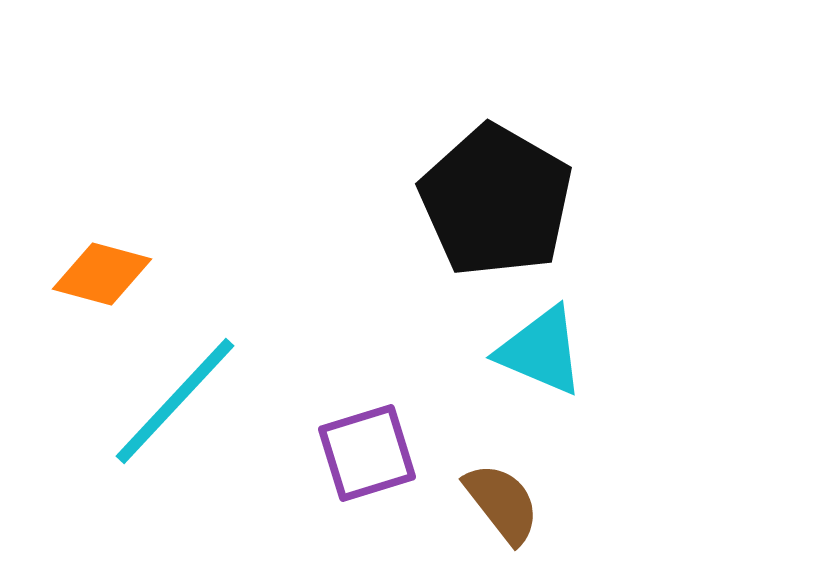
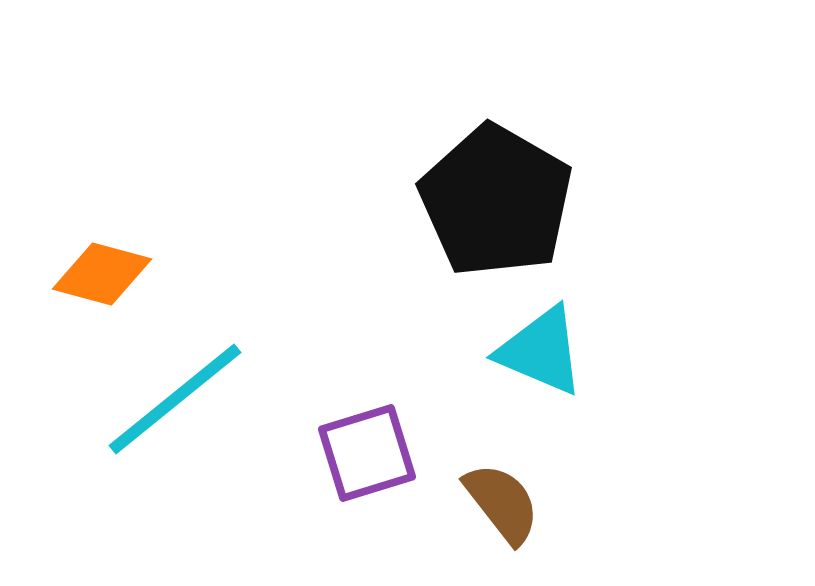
cyan line: moved 2 px up; rotated 8 degrees clockwise
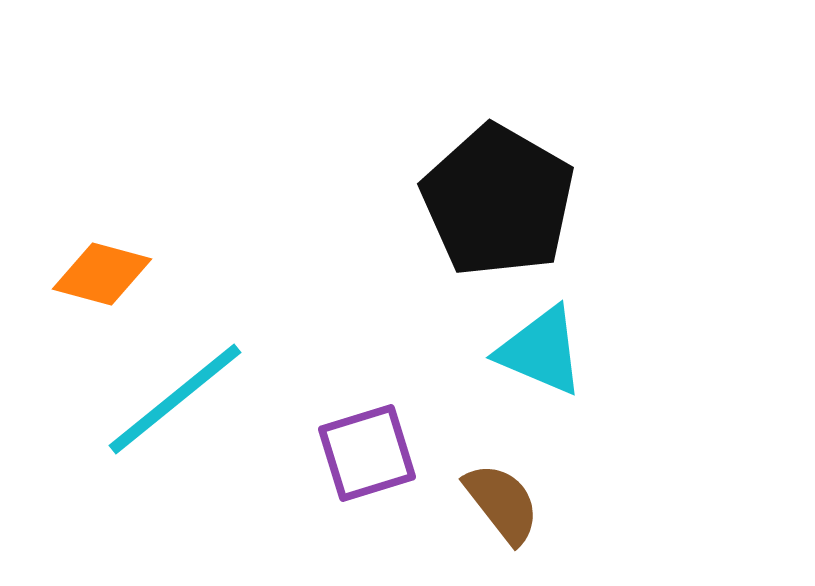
black pentagon: moved 2 px right
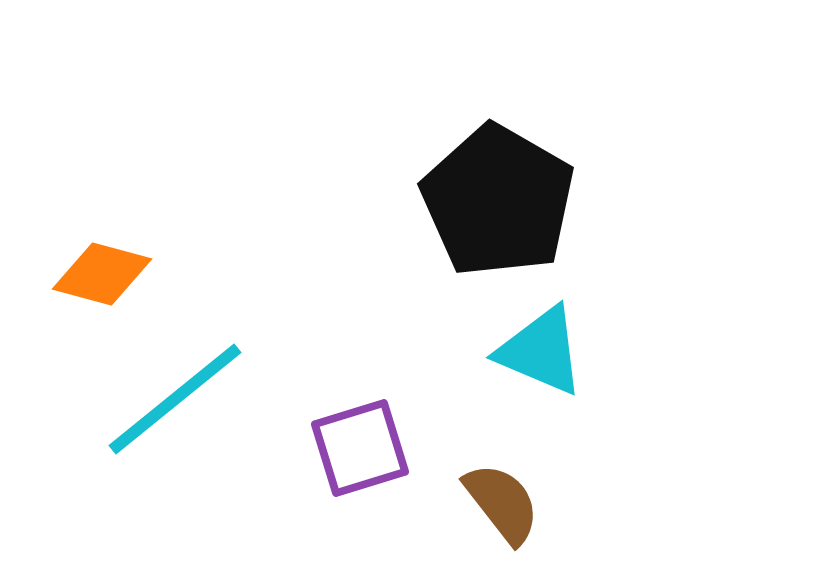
purple square: moved 7 px left, 5 px up
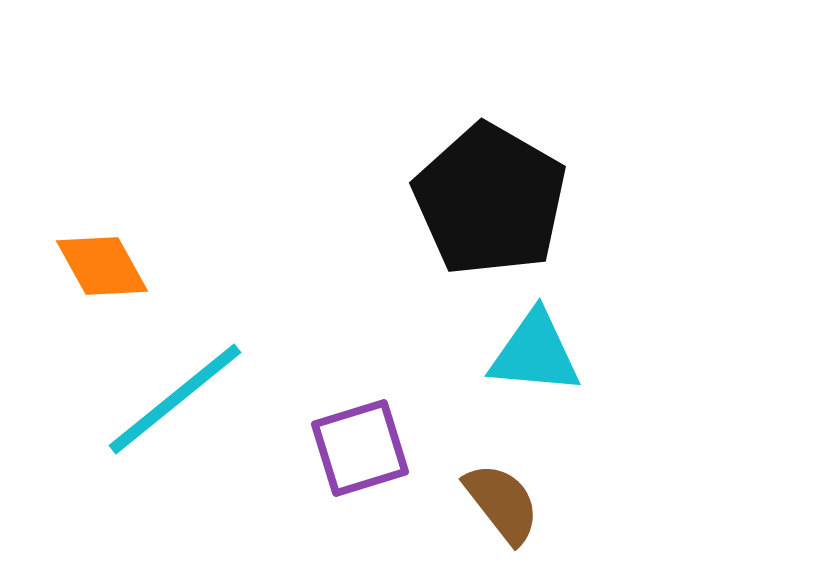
black pentagon: moved 8 px left, 1 px up
orange diamond: moved 8 px up; rotated 46 degrees clockwise
cyan triangle: moved 6 px left, 2 px down; rotated 18 degrees counterclockwise
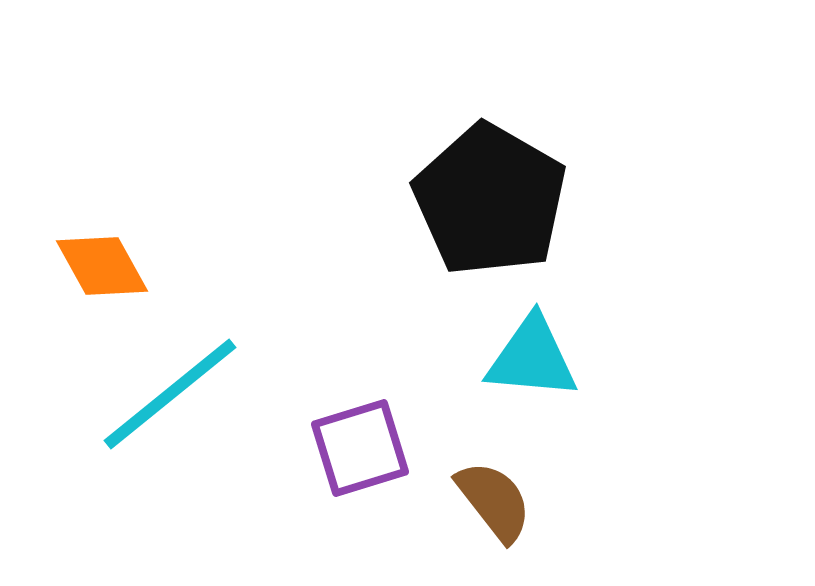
cyan triangle: moved 3 px left, 5 px down
cyan line: moved 5 px left, 5 px up
brown semicircle: moved 8 px left, 2 px up
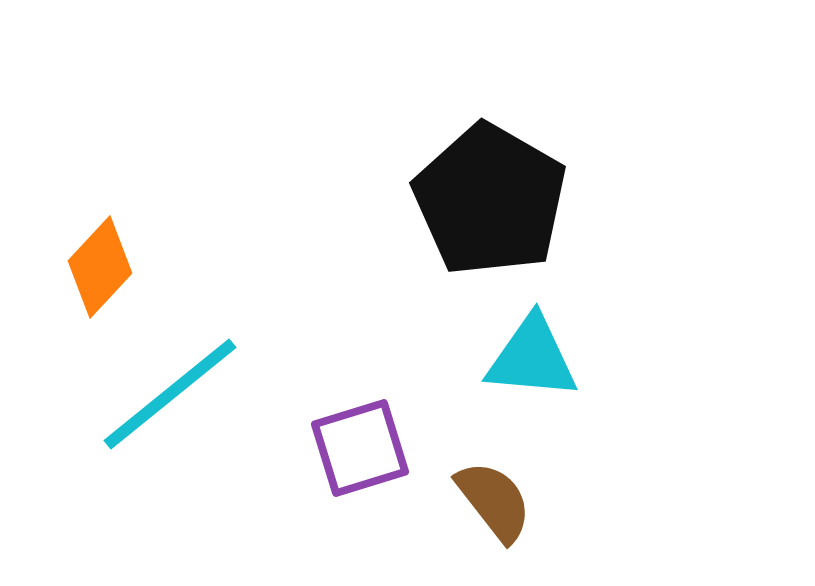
orange diamond: moved 2 px left, 1 px down; rotated 72 degrees clockwise
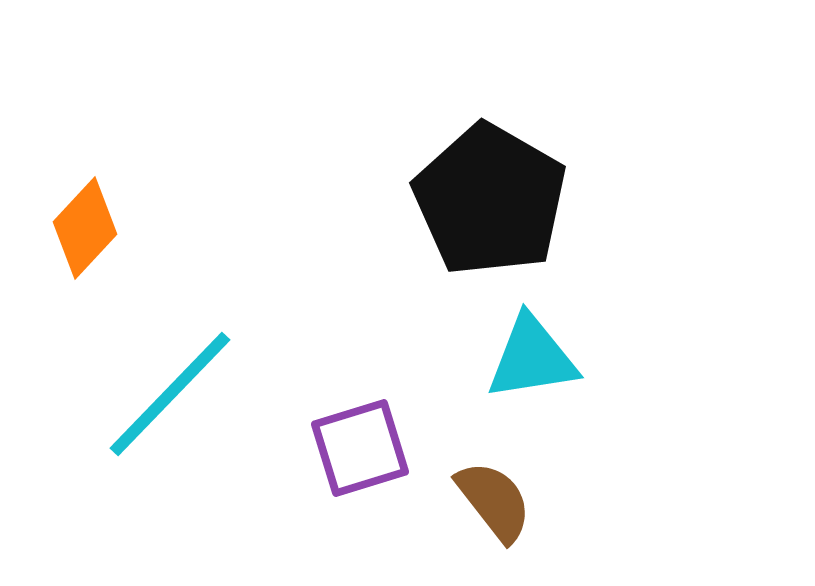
orange diamond: moved 15 px left, 39 px up
cyan triangle: rotated 14 degrees counterclockwise
cyan line: rotated 7 degrees counterclockwise
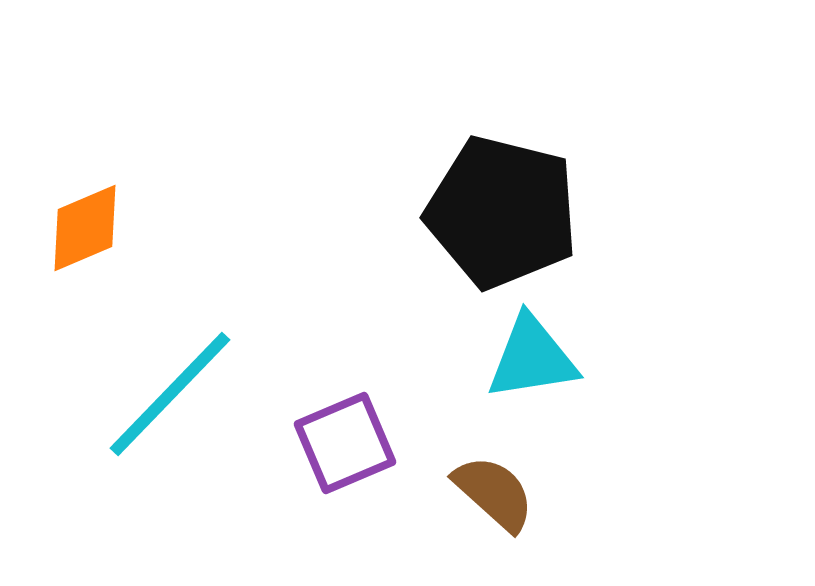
black pentagon: moved 12 px right, 12 px down; rotated 16 degrees counterclockwise
orange diamond: rotated 24 degrees clockwise
purple square: moved 15 px left, 5 px up; rotated 6 degrees counterclockwise
brown semicircle: moved 8 px up; rotated 10 degrees counterclockwise
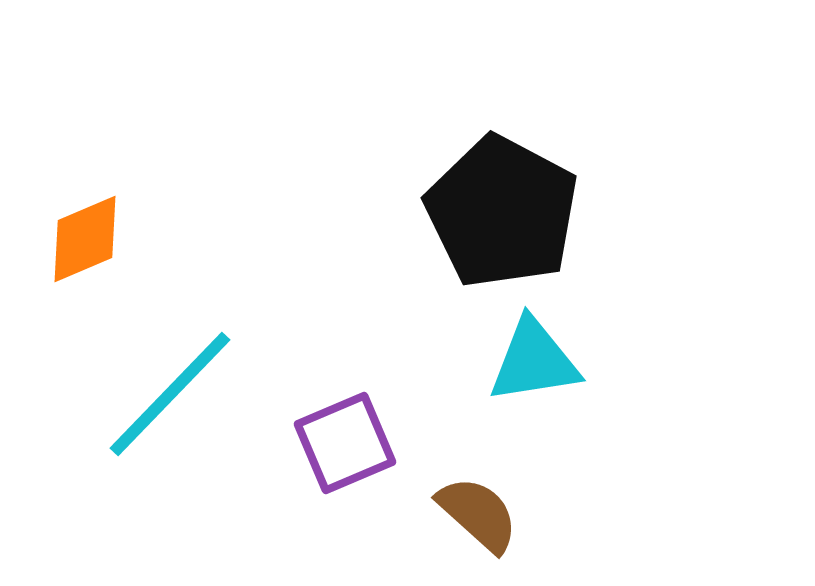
black pentagon: rotated 14 degrees clockwise
orange diamond: moved 11 px down
cyan triangle: moved 2 px right, 3 px down
brown semicircle: moved 16 px left, 21 px down
